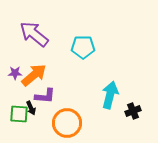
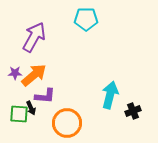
purple arrow: moved 3 px down; rotated 80 degrees clockwise
cyan pentagon: moved 3 px right, 28 px up
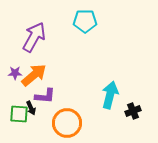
cyan pentagon: moved 1 px left, 2 px down
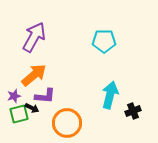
cyan pentagon: moved 19 px right, 20 px down
purple star: moved 1 px left, 23 px down; rotated 16 degrees counterclockwise
black arrow: moved 1 px right; rotated 40 degrees counterclockwise
green square: rotated 18 degrees counterclockwise
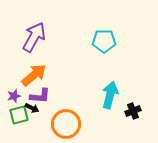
purple L-shape: moved 5 px left
green square: moved 1 px down
orange circle: moved 1 px left, 1 px down
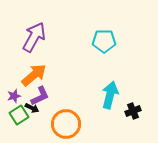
purple L-shape: rotated 30 degrees counterclockwise
green square: rotated 18 degrees counterclockwise
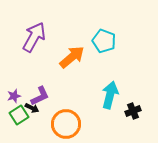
cyan pentagon: rotated 20 degrees clockwise
orange arrow: moved 38 px right, 18 px up
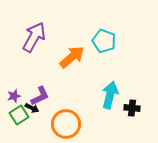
black cross: moved 1 px left, 3 px up; rotated 28 degrees clockwise
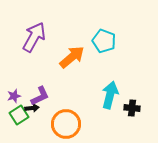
black arrow: rotated 32 degrees counterclockwise
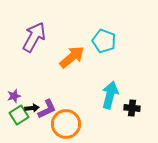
purple L-shape: moved 7 px right, 13 px down
